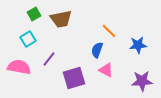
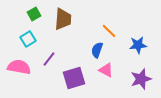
brown trapezoid: moved 2 px right; rotated 75 degrees counterclockwise
purple star: moved 1 px left, 2 px up; rotated 15 degrees counterclockwise
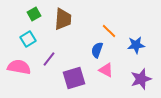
blue star: moved 2 px left
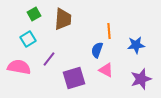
orange line: rotated 42 degrees clockwise
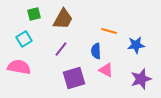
green square: rotated 16 degrees clockwise
brown trapezoid: rotated 25 degrees clockwise
orange line: rotated 70 degrees counterclockwise
cyan square: moved 4 px left
blue semicircle: moved 1 px left, 1 px down; rotated 21 degrees counterclockwise
purple line: moved 12 px right, 10 px up
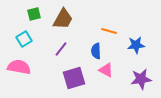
purple star: rotated 10 degrees clockwise
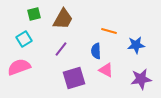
pink semicircle: rotated 30 degrees counterclockwise
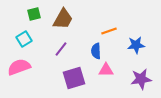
orange line: rotated 35 degrees counterclockwise
pink triangle: rotated 28 degrees counterclockwise
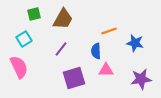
blue star: moved 1 px left, 2 px up; rotated 18 degrees clockwise
pink semicircle: rotated 85 degrees clockwise
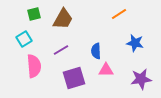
orange line: moved 10 px right, 17 px up; rotated 14 degrees counterclockwise
purple line: moved 1 px down; rotated 21 degrees clockwise
pink semicircle: moved 15 px right, 1 px up; rotated 20 degrees clockwise
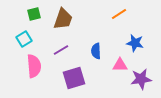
brown trapezoid: rotated 10 degrees counterclockwise
pink triangle: moved 14 px right, 5 px up
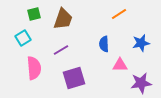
cyan square: moved 1 px left, 1 px up
blue star: moved 6 px right; rotated 24 degrees counterclockwise
blue semicircle: moved 8 px right, 7 px up
pink semicircle: moved 2 px down
purple star: moved 4 px down
